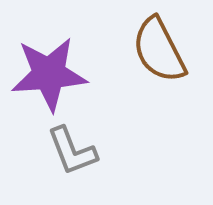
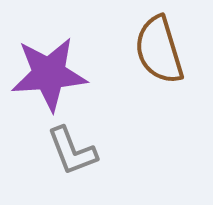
brown semicircle: rotated 10 degrees clockwise
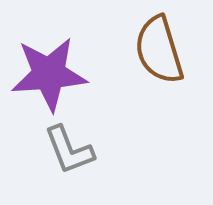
gray L-shape: moved 3 px left, 1 px up
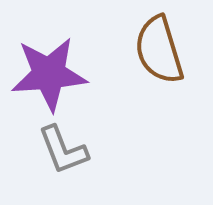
gray L-shape: moved 6 px left
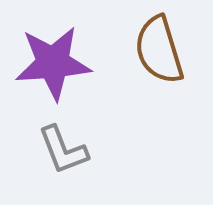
purple star: moved 4 px right, 11 px up
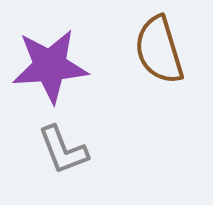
purple star: moved 3 px left, 3 px down
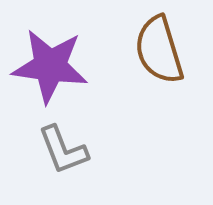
purple star: rotated 12 degrees clockwise
